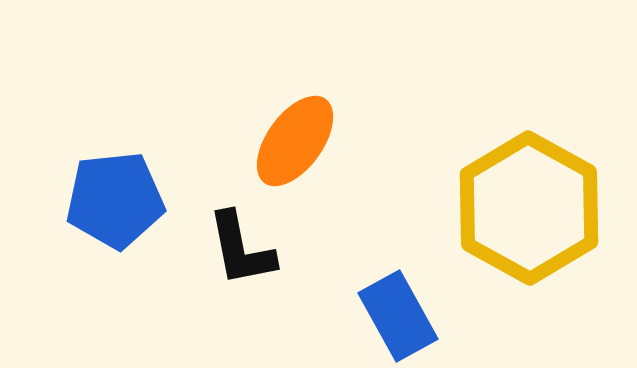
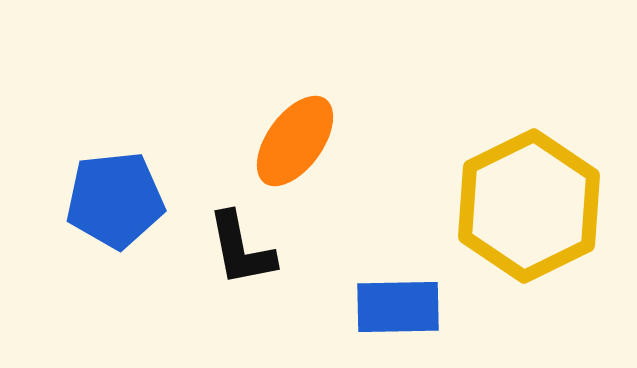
yellow hexagon: moved 2 px up; rotated 5 degrees clockwise
blue rectangle: moved 9 px up; rotated 62 degrees counterclockwise
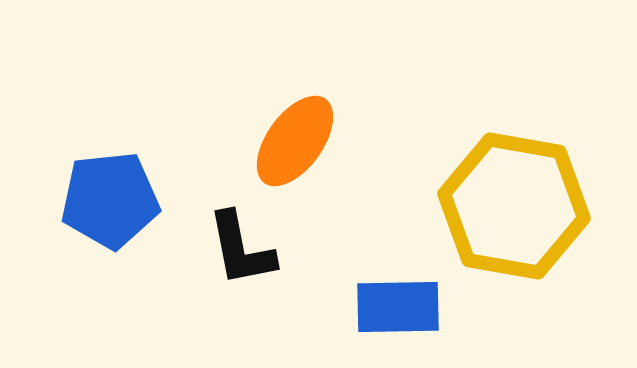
blue pentagon: moved 5 px left
yellow hexagon: moved 15 px left; rotated 24 degrees counterclockwise
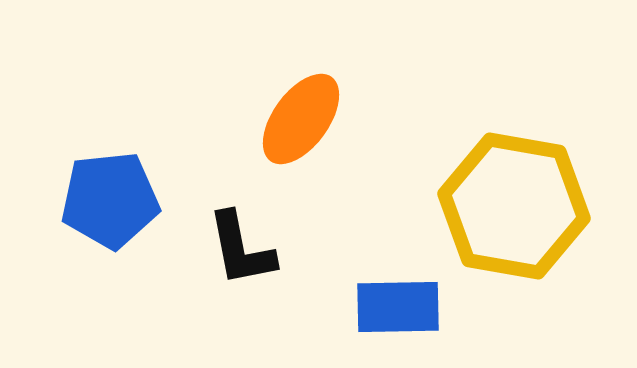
orange ellipse: moved 6 px right, 22 px up
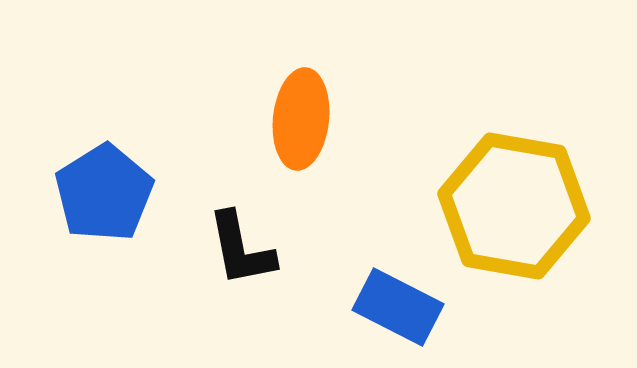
orange ellipse: rotated 30 degrees counterclockwise
blue pentagon: moved 6 px left, 7 px up; rotated 26 degrees counterclockwise
blue rectangle: rotated 28 degrees clockwise
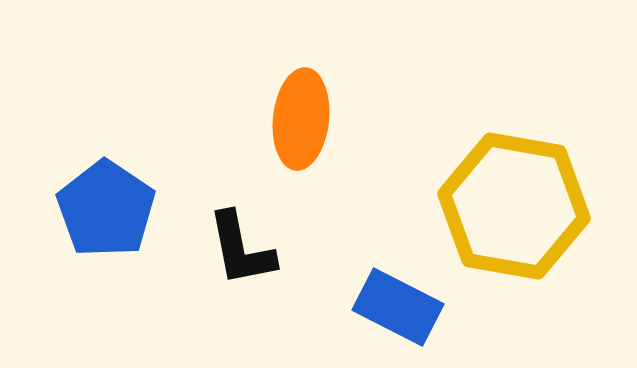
blue pentagon: moved 2 px right, 16 px down; rotated 6 degrees counterclockwise
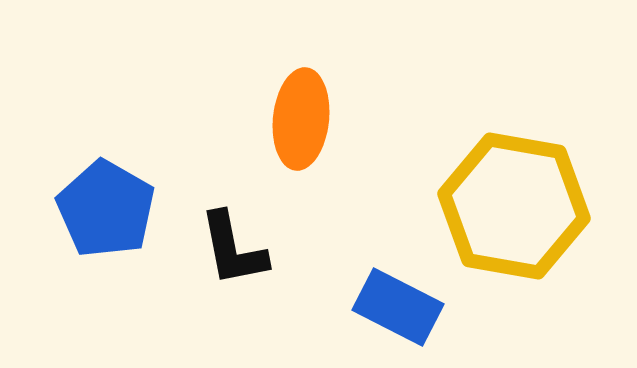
blue pentagon: rotated 4 degrees counterclockwise
black L-shape: moved 8 px left
